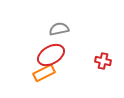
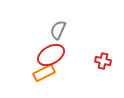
gray semicircle: moved 1 px left, 1 px down; rotated 54 degrees counterclockwise
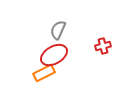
red ellipse: moved 3 px right
red cross: moved 15 px up; rotated 28 degrees counterclockwise
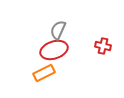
red cross: rotated 28 degrees clockwise
red ellipse: moved 5 px up; rotated 12 degrees clockwise
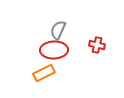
red cross: moved 6 px left, 1 px up
red ellipse: rotated 16 degrees clockwise
